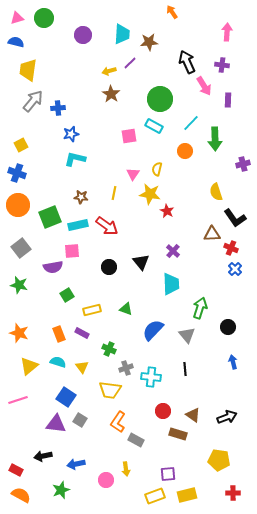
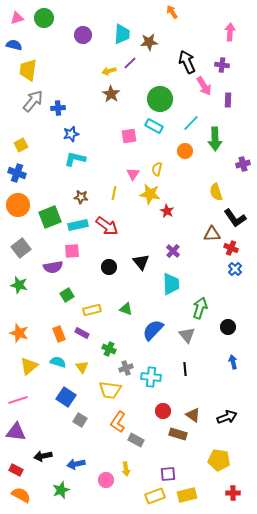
pink arrow at (227, 32): moved 3 px right
blue semicircle at (16, 42): moved 2 px left, 3 px down
purple triangle at (56, 424): moved 40 px left, 8 px down
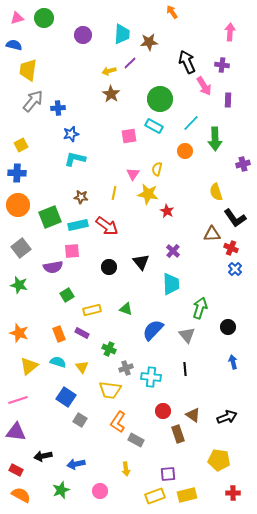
blue cross at (17, 173): rotated 18 degrees counterclockwise
yellow star at (150, 194): moved 2 px left
brown rectangle at (178, 434): rotated 54 degrees clockwise
pink circle at (106, 480): moved 6 px left, 11 px down
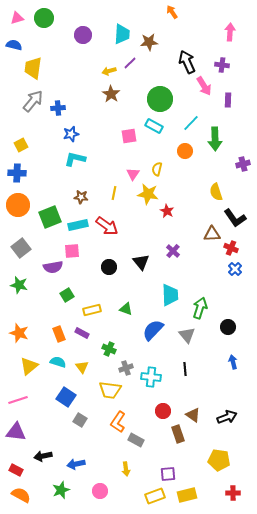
yellow trapezoid at (28, 70): moved 5 px right, 2 px up
cyan trapezoid at (171, 284): moved 1 px left, 11 px down
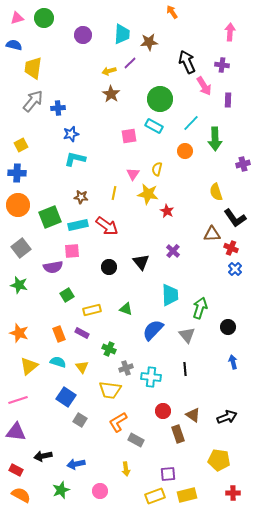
orange L-shape at (118, 422): rotated 25 degrees clockwise
